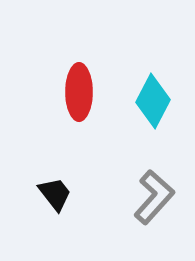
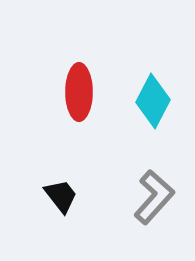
black trapezoid: moved 6 px right, 2 px down
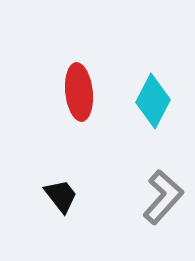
red ellipse: rotated 6 degrees counterclockwise
gray L-shape: moved 9 px right
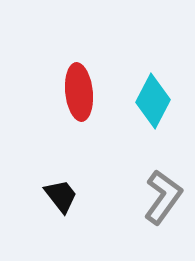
gray L-shape: rotated 6 degrees counterclockwise
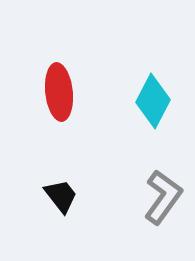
red ellipse: moved 20 px left
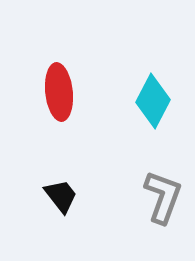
gray L-shape: rotated 16 degrees counterclockwise
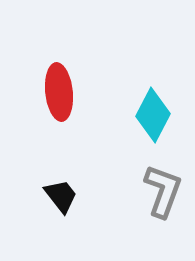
cyan diamond: moved 14 px down
gray L-shape: moved 6 px up
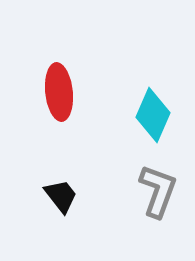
cyan diamond: rotated 4 degrees counterclockwise
gray L-shape: moved 5 px left
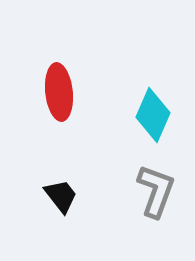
gray L-shape: moved 2 px left
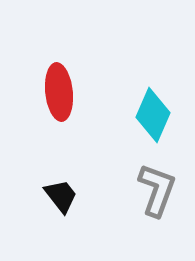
gray L-shape: moved 1 px right, 1 px up
